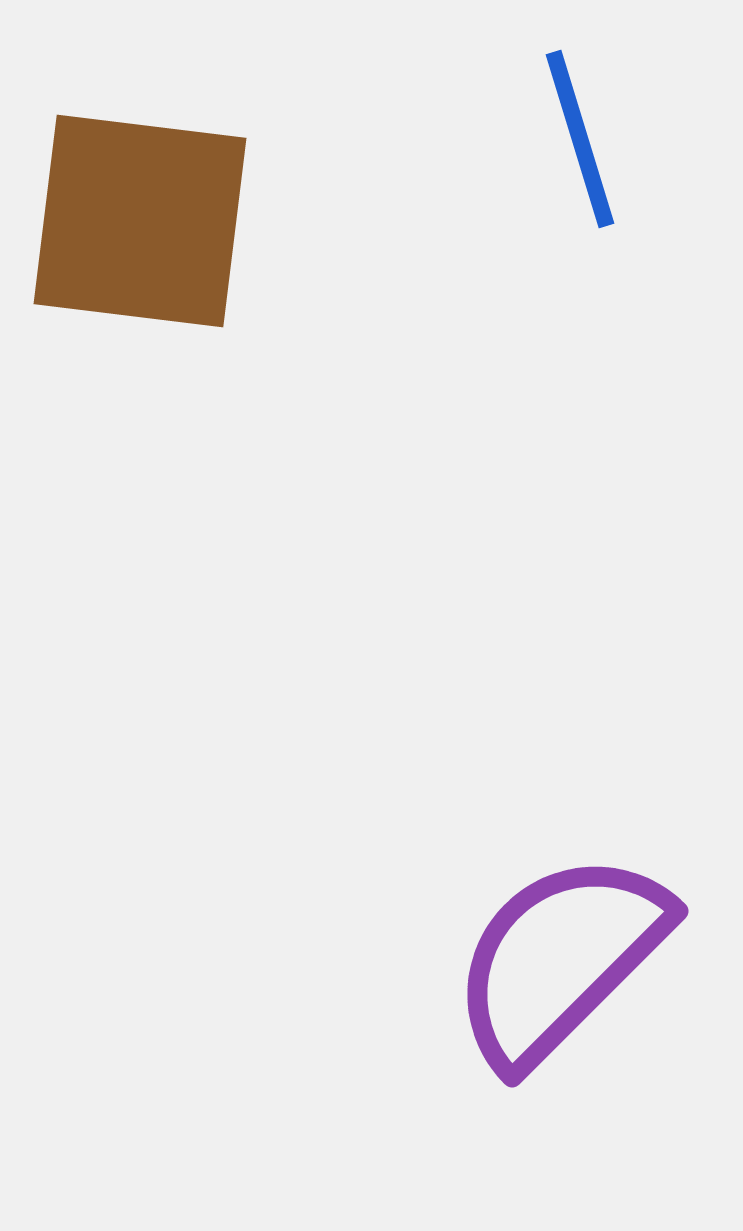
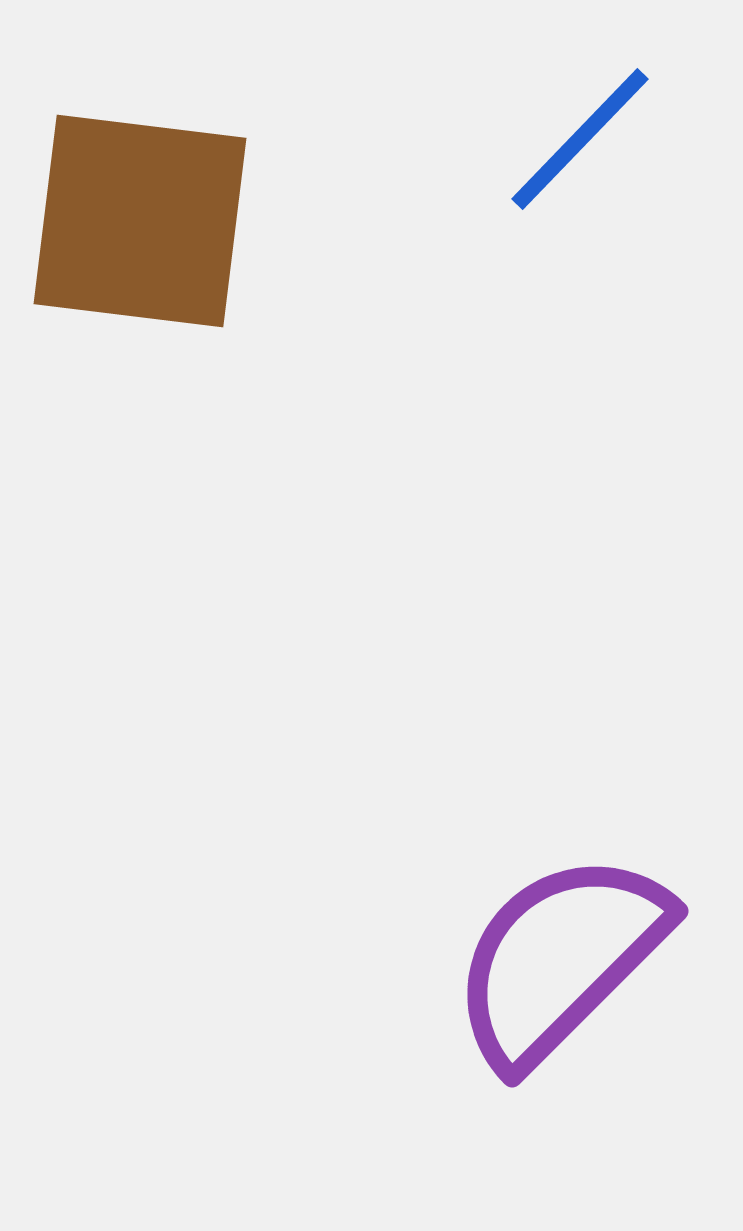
blue line: rotated 61 degrees clockwise
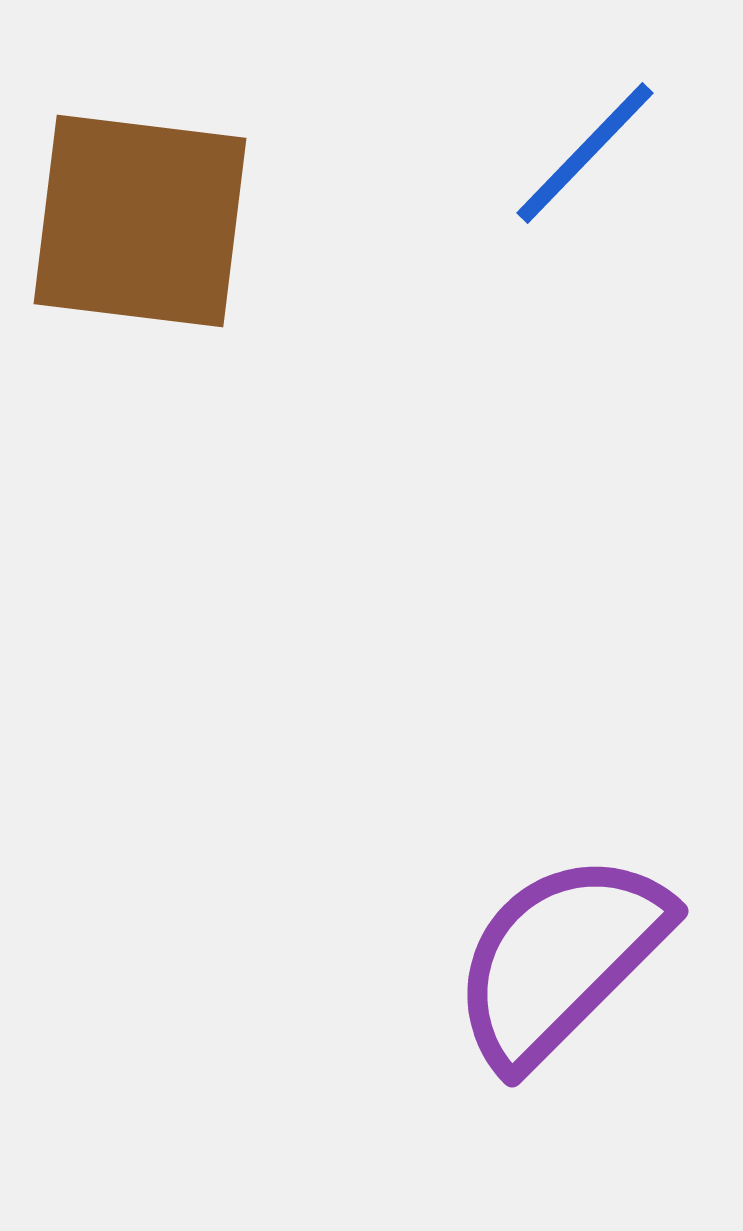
blue line: moved 5 px right, 14 px down
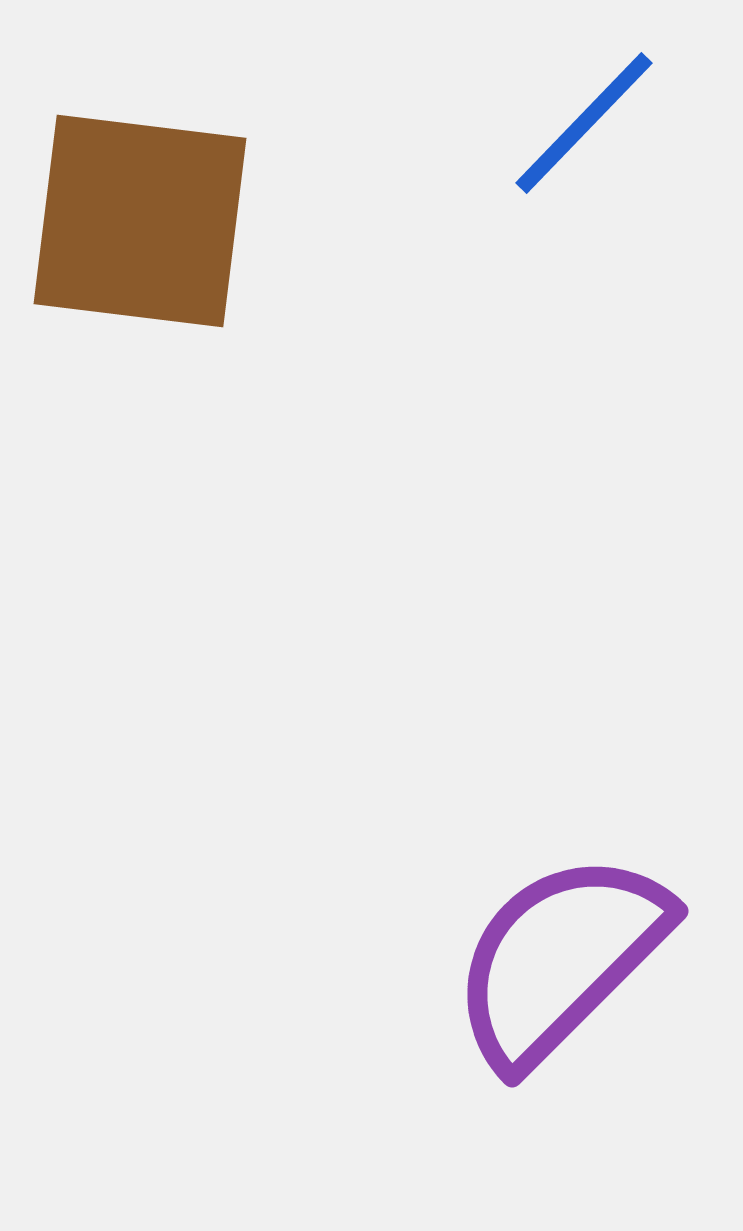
blue line: moved 1 px left, 30 px up
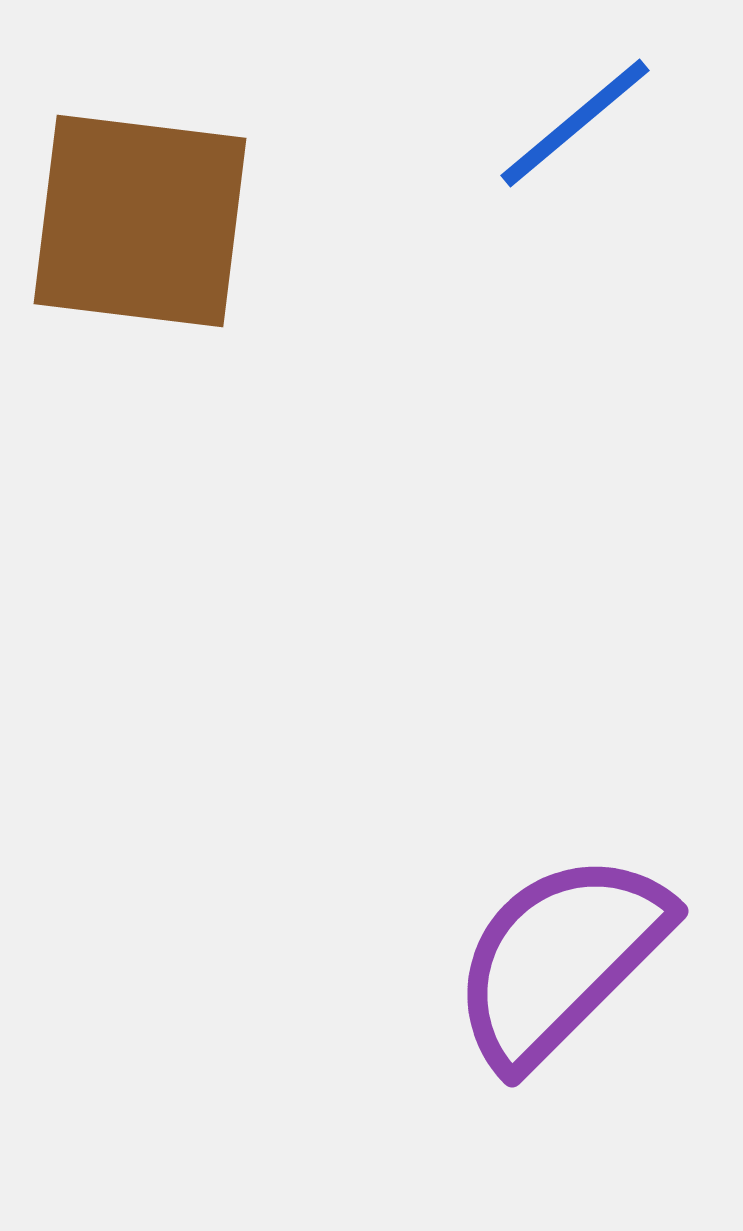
blue line: moved 9 px left; rotated 6 degrees clockwise
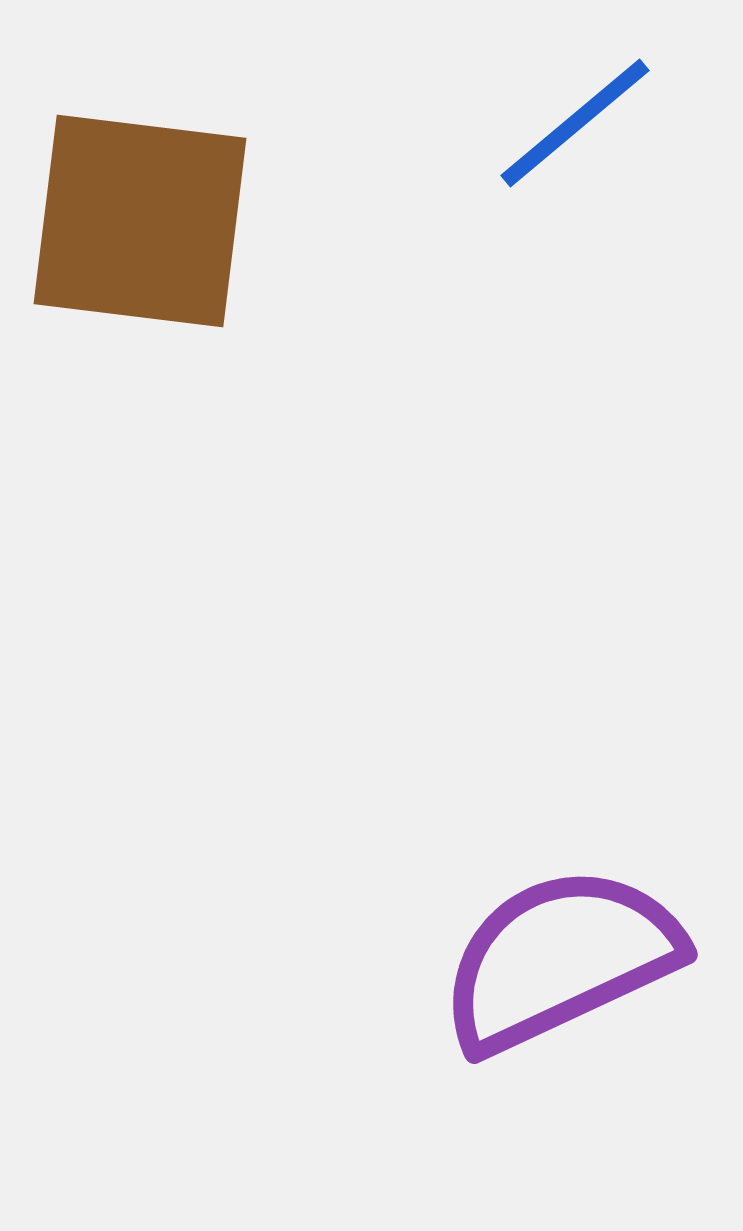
purple semicircle: rotated 20 degrees clockwise
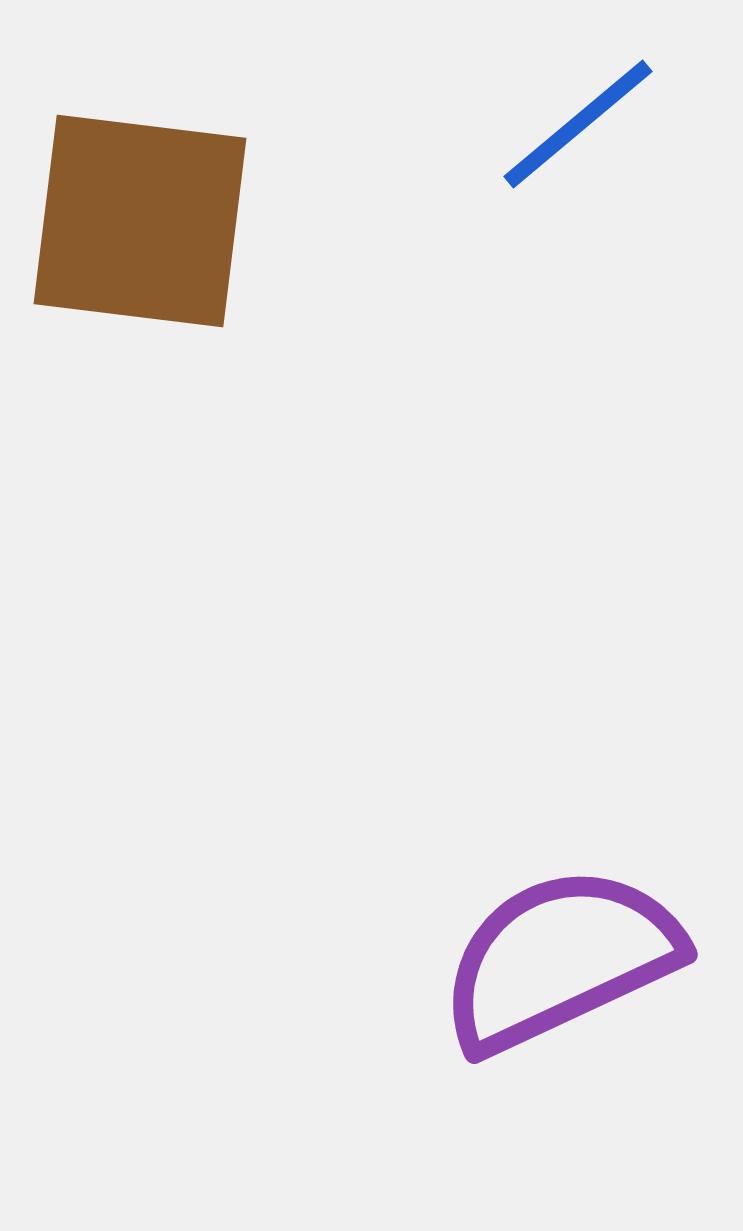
blue line: moved 3 px right, 1 px down
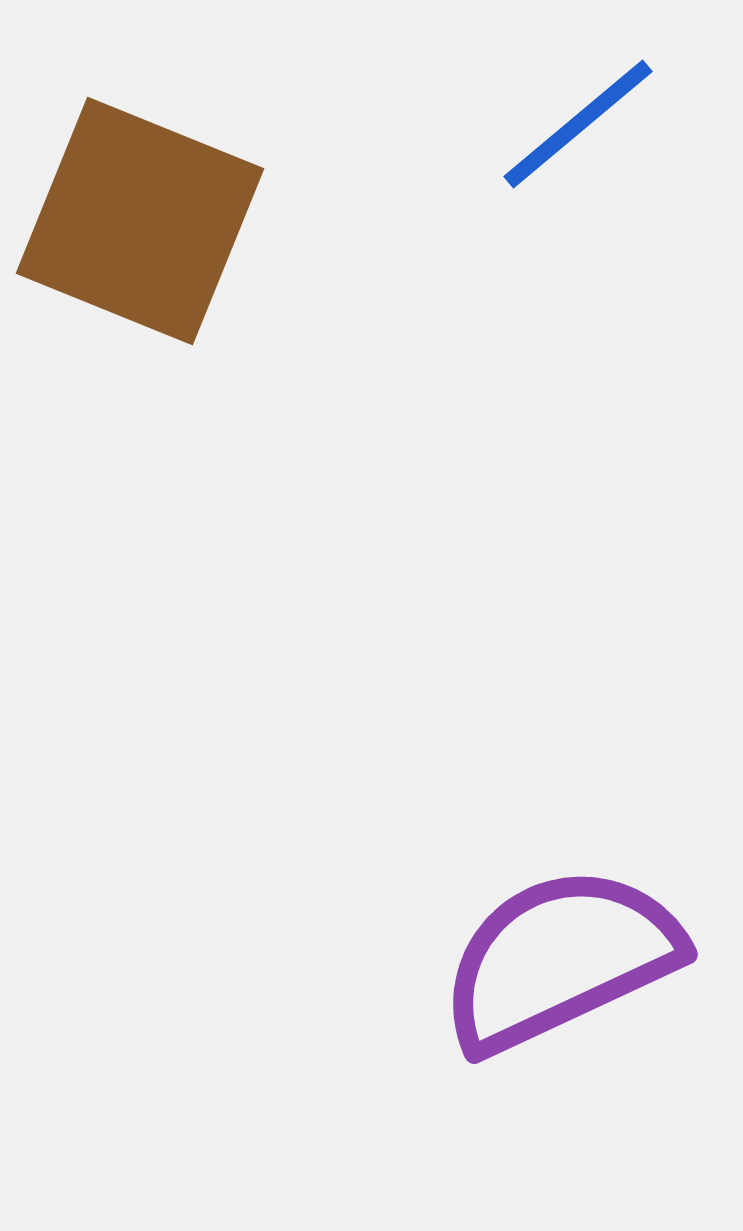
brown square: rotated 15 degrees clockwise
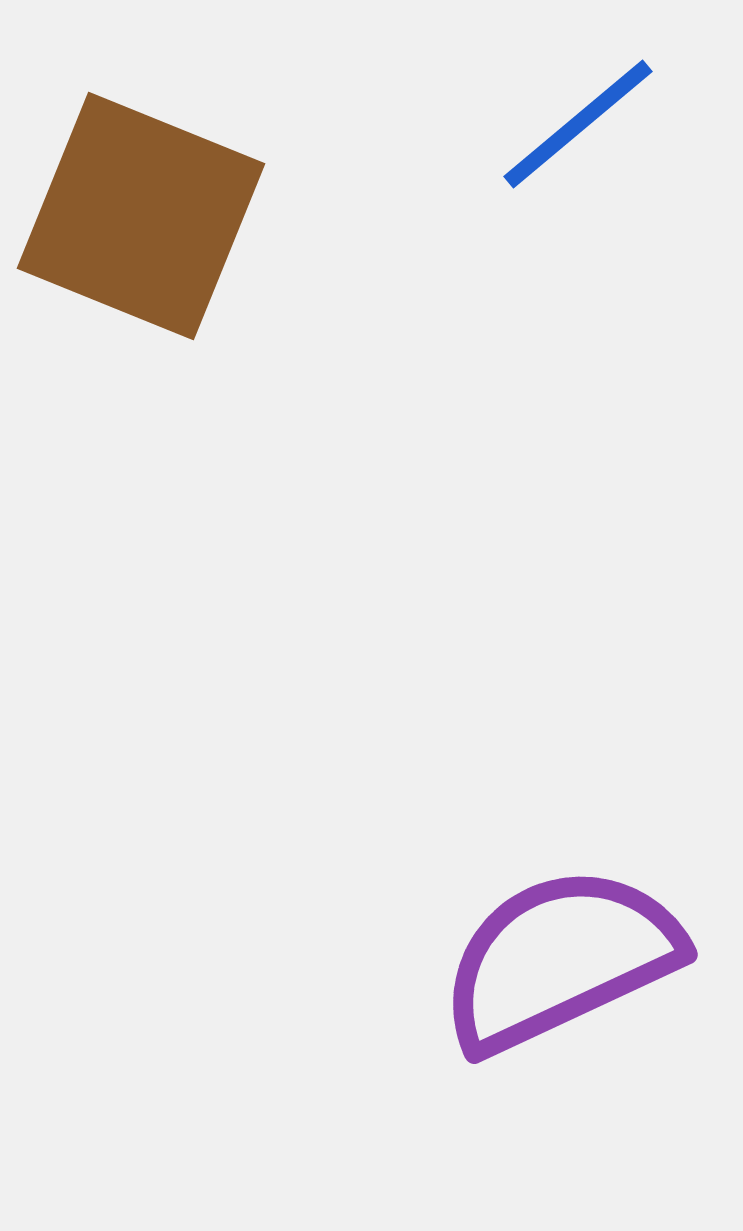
brown square: moved 1 px right, 5 px up
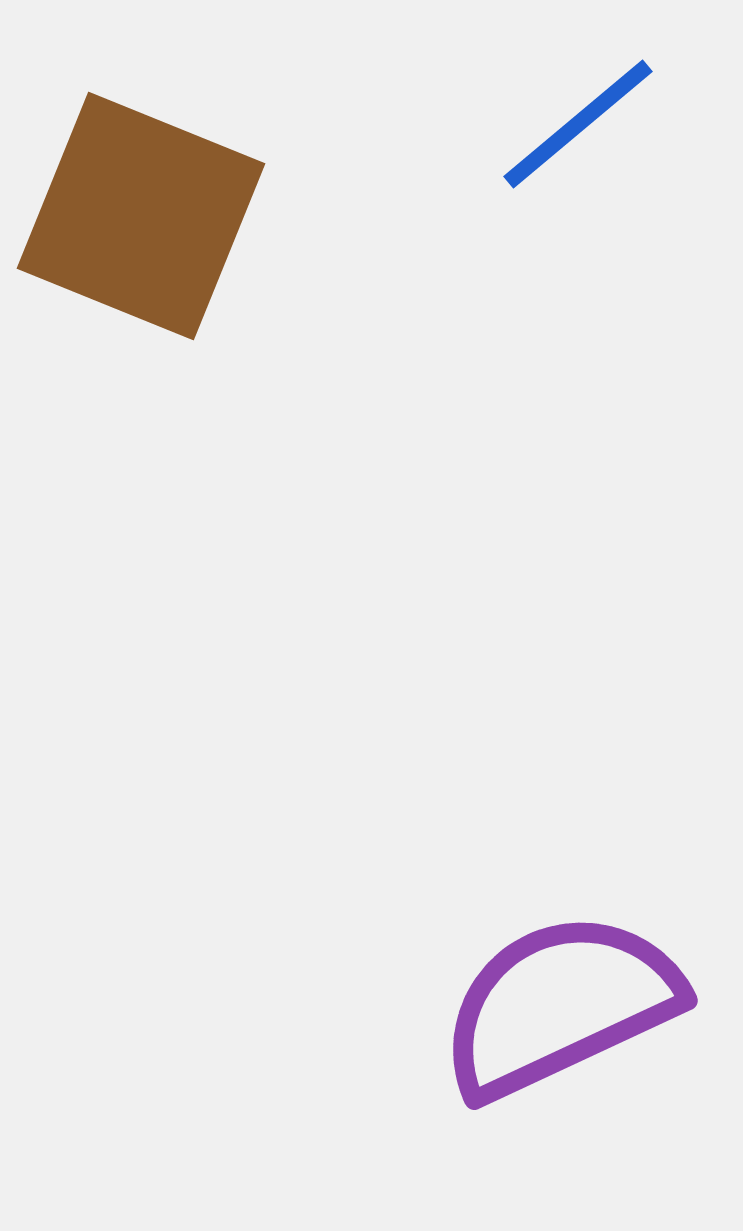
purple semicircle: moved 46 px down
